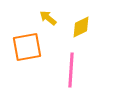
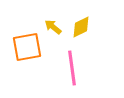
yellow arrow: moved 5 px right, 9 px down
pink line: moved 1 px right, 2 px up; rotated 12 degrees counterclockwise
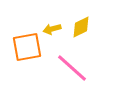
yellow arrow: moved 1 px left, 2 px down; rotated 54 degrees counterclockwise
pink line: rotated 40 degrees counterclockwise
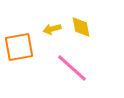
yellow diamond: rotated 75 degrees counterclockwise
orange square: moved 8 px left
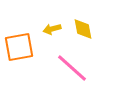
yellow diamond: moved 2 px right, 2 px down
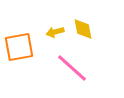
yellow arrow: moved 3 px right, 3 px down
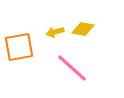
yellow diamond: rotated 70 degrees counterclockwise
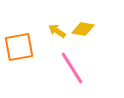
yellow arrow: moved 2 px right, 1 px up; rotated 48 degrees clockwise
pink line: rotated 16 degrees clockwise
